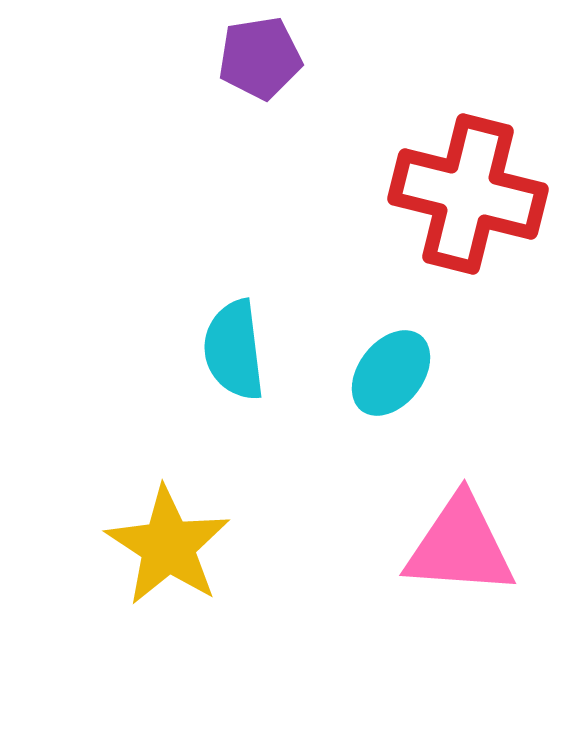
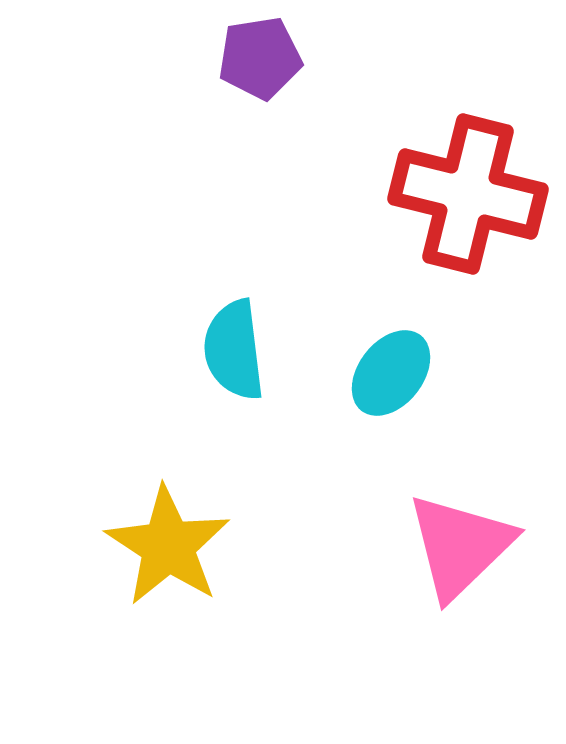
pink triangle: rotated 48 degrees counterclockwise
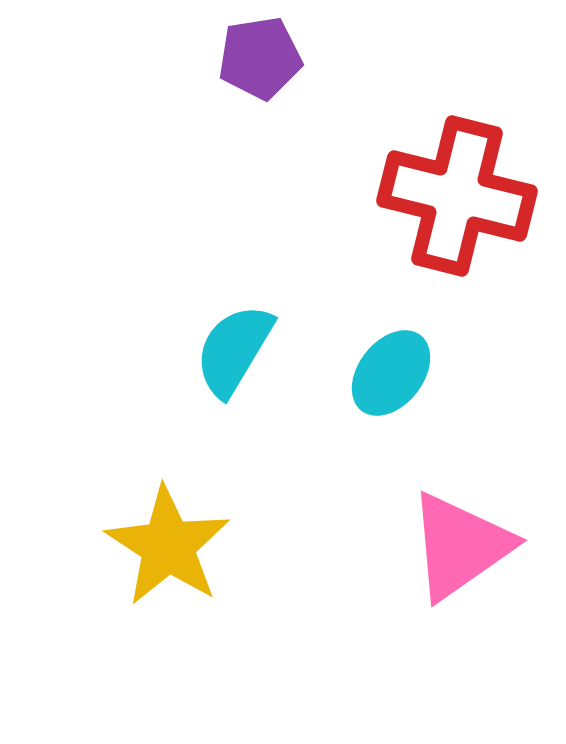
red cross: moved 11 px left, 2 px down
cyan semicircle: rotated 38 degrees clockwise
pink triangle: rotated 9 degrees clockwise
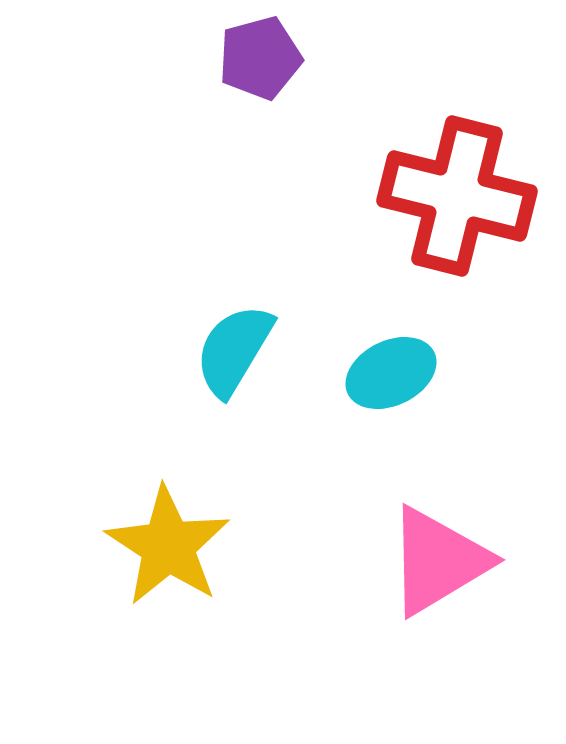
purple pentagon: rotated 6 degrees counterclockwise
cyan ellipse: rotated 26 degrees clockwise
pink triangle: moved 22 px left, 15 px down; rotated 4 degrees clockwise
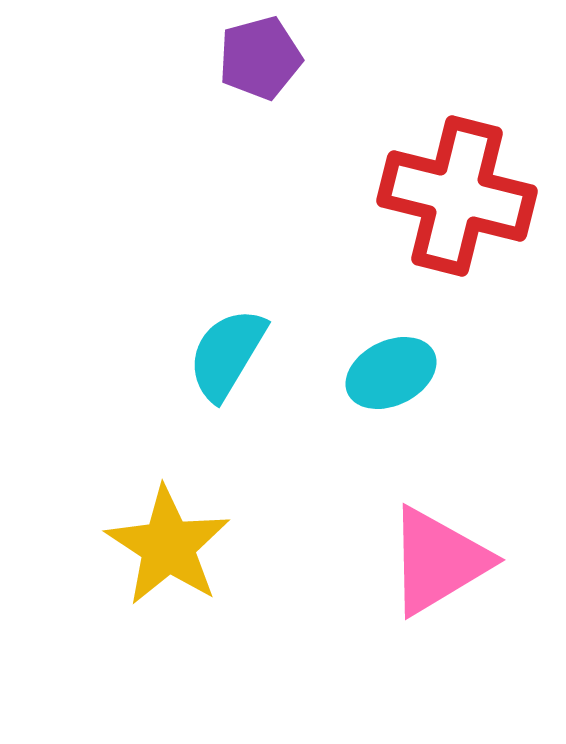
cyan semicircle: moved 7 px left, 4 px down
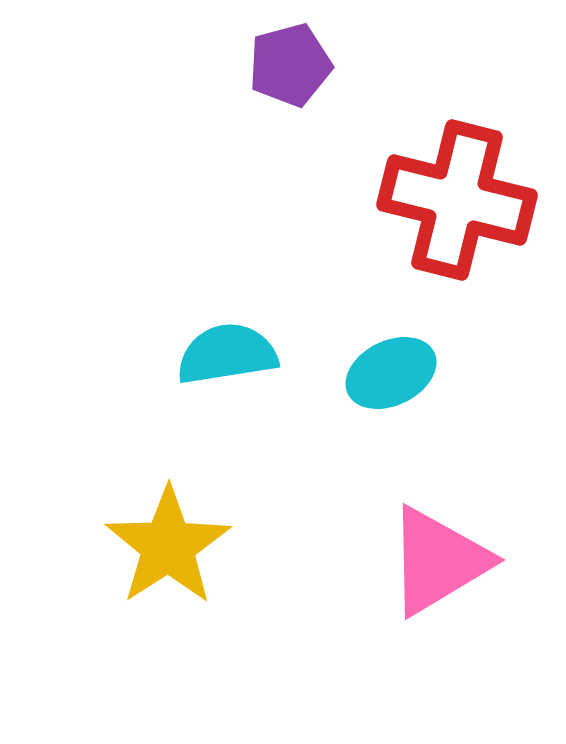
purple pentagon: moved 30 px right, 7 px down
red cross: moved 4 px down
cyan semicircle: rotated 50 degrees clockwise
yellow star: rotated 6 degrees clockwise
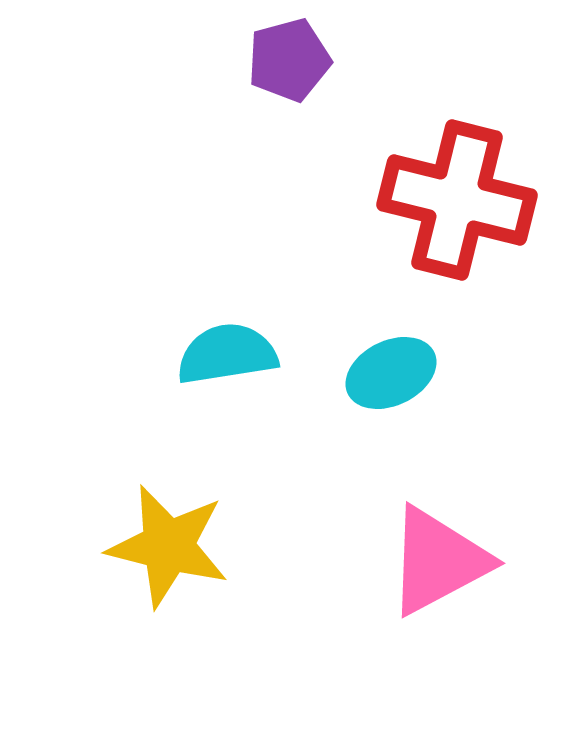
purple pentagon: moved 1 px left, 5 px up
yellow star: rotated 25 degrees counterclockwise
pink triangle: rotated 3 degrees clockwise
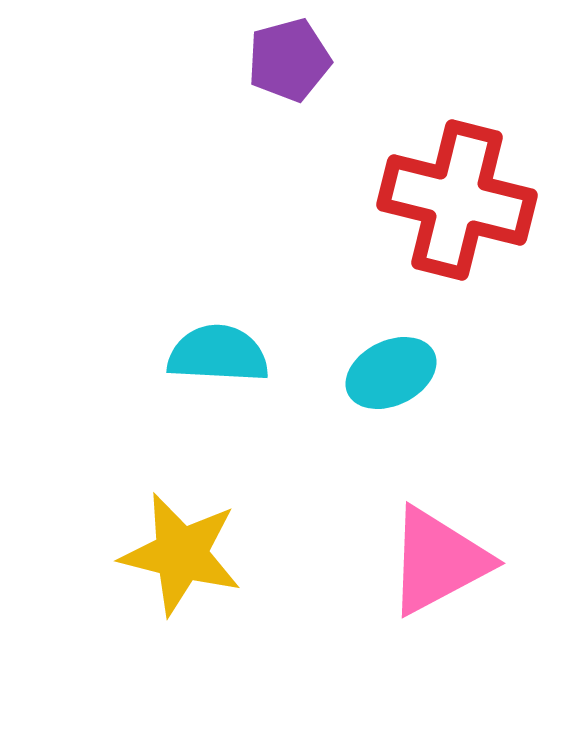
cyan semicircle: moved 9 px left; rotated 12 degrees clockwise
yellow star: moved 13 px right, 8 px down
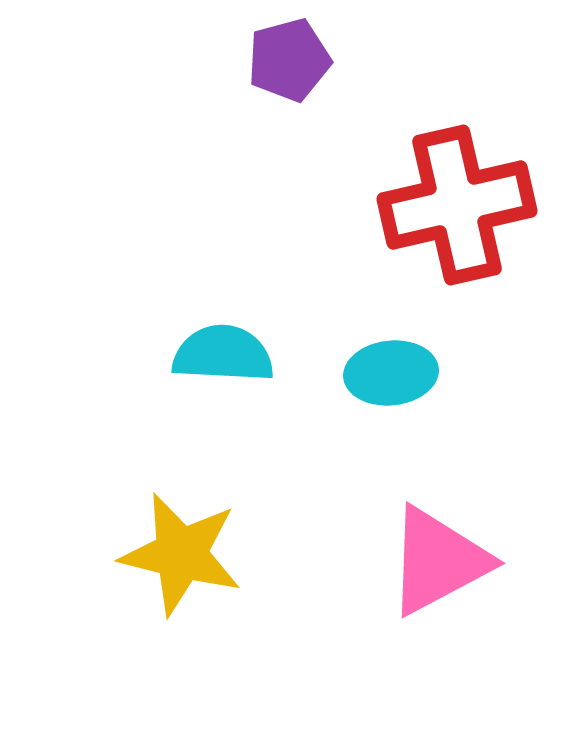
red cross: moved 5 px down; rotated 27 degrees counterclockwise
cyan semicircle: moved 5 px right
cyan ellipse: rotated 20 degrees clockwise
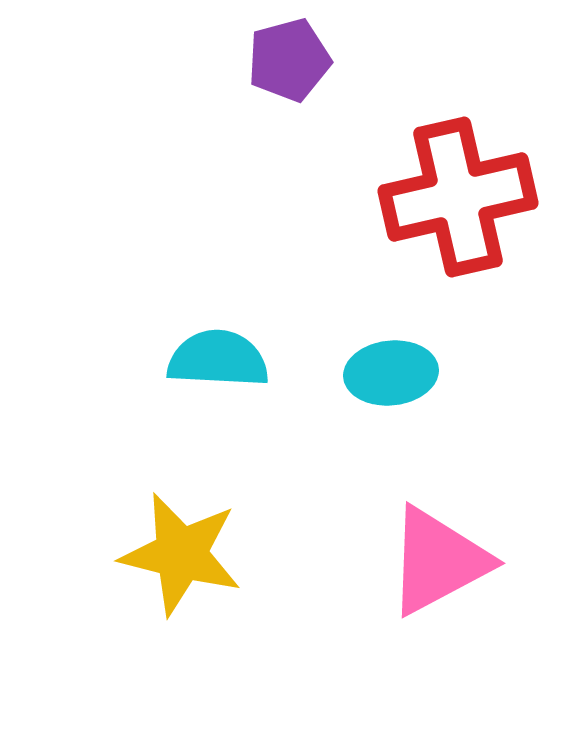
red cross: moved 1 px right, 8 px up
cyan semicircle: moved 5 px left, 5 px down
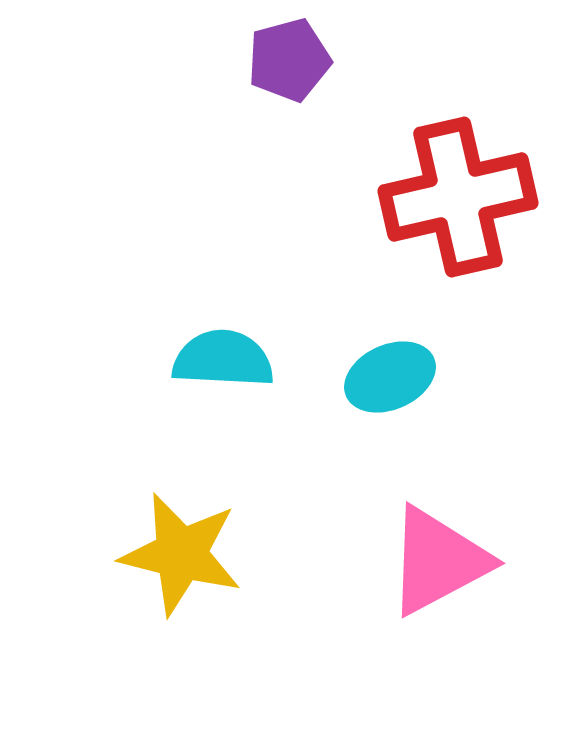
cyan semicircle: moved 5 px right
cyan ellipse: moved 1 px left, 4 px down; rotated 18 degrees counterclockwise
